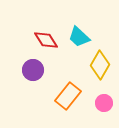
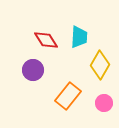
cyan trapezoid: rotated 130 degrees counterclockwise
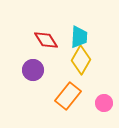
yellow diamond: moved 19 px left, 5 px up
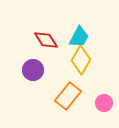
cyan trapezoid: rotated 25 degrees clockwise
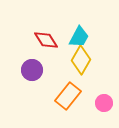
purple circle: moved 1 px left
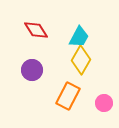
red diamond: moved 10 px left, 10 px up
orange rectangle: rotated 12 degrees counterclockwise
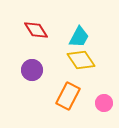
yellow diamond: rotated 64 degrees counterclockwise
